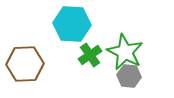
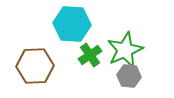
green star: moved 2 px up; rotated 21 degrees clockwise
brown hexagon: moved 10 px right, 2 px down
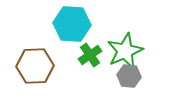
green star: moved 1 px down
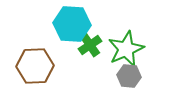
green star: moved 1 px right, 2 px up
green cross: moved 10 px up
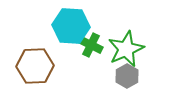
cyan hexagon: moved 1 px left, 2 px down
green cross: moved 1 px right; rotated 30 degrees counterclockwise
gray hexagon: moved 2 px left; rotated 25 degrees clockwise
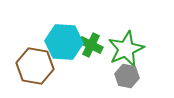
cyan hexagon: moved 7 px left, 16 px down
brown hexagon: rotated 12 degrees clockwise
gray hexagon: rotated 20 degrees counterclockwise
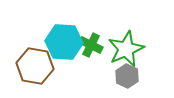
gray hexagon: rotated 15 degrees clockwise
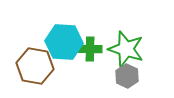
green cross: moved 1 px left, 4 px down; rotated 25 degrees counterclockwise
green star: rotated 30 degrees counterclockwise
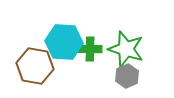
gray hexagon: rotated 10 degrees clockwise
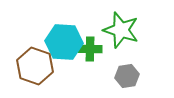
green star: moved 5 px left, 19 px up
brown hexagon: rotated 9 degrees clockwise
gray hexagon: rotated 15 degrees clockwise
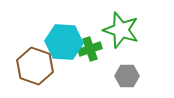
green cross: rotated 20 degrees counterclockwise
gray hexagon: rotated 10 degrees clockwise
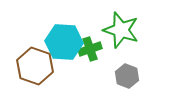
gray hexagon: rotated 20 degrees clockwise
